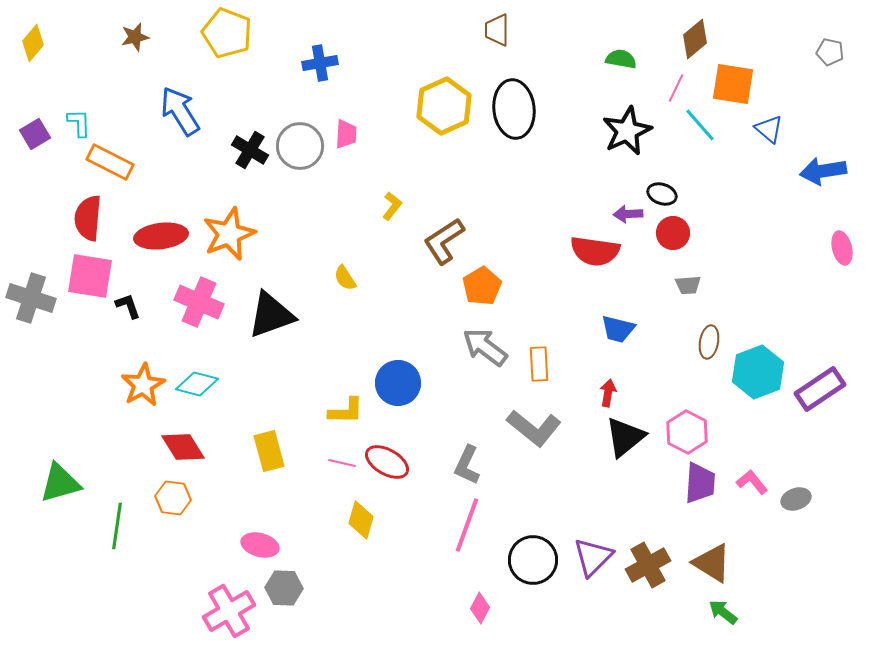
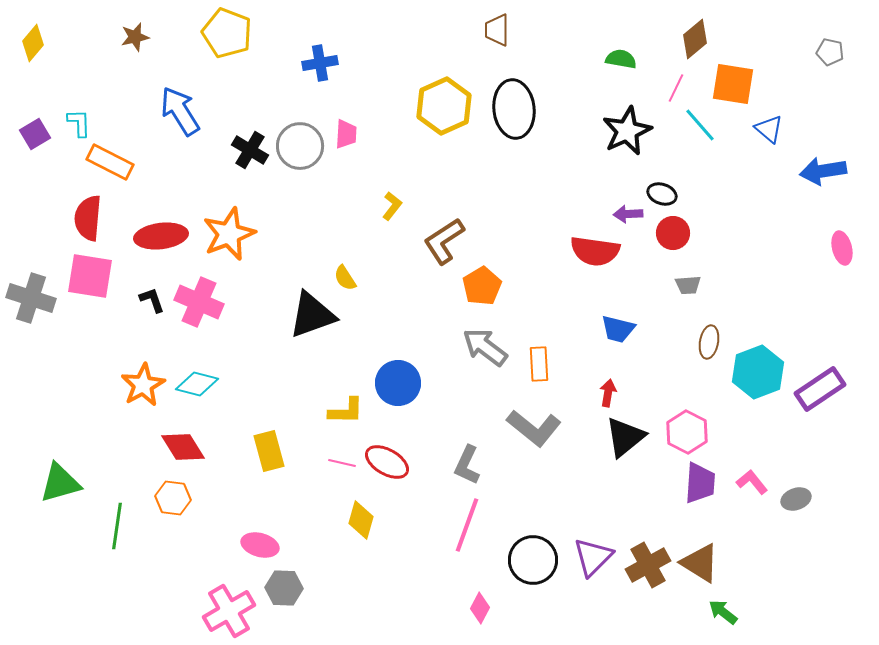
black L-shape at (128, 306): moved 24 px right, 6 px up
black triangle at (271, 315): moved 41 px right
brown triangle at (712, 563): moved 12 px left
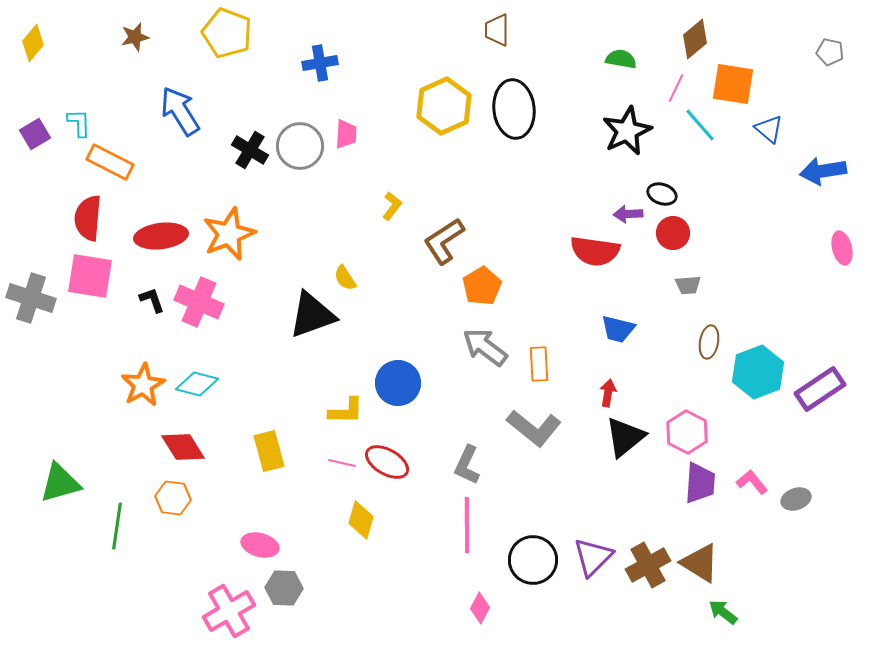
pink line at (467, 525): rotated 20 degrees counterclockwise
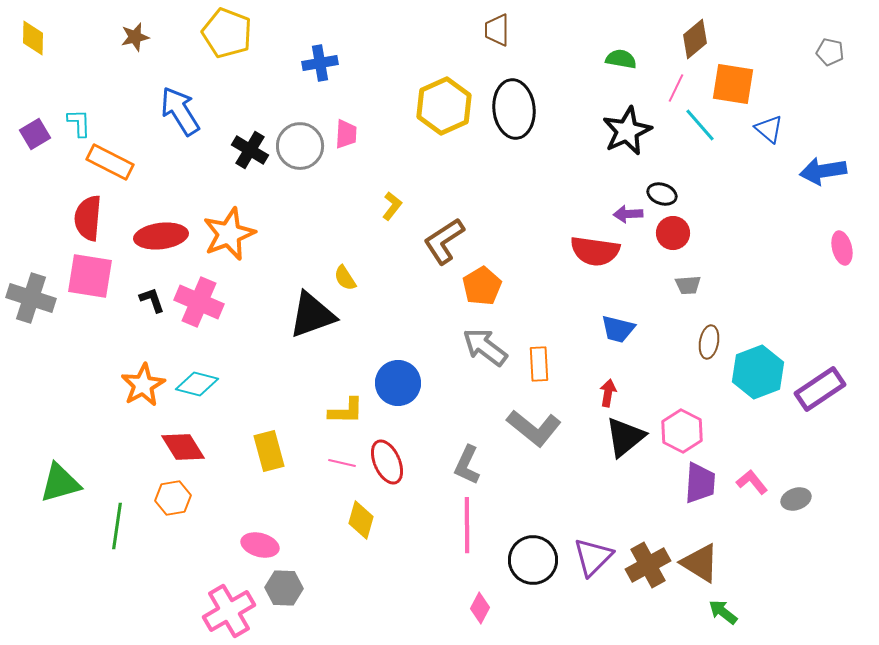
yellow diamond at (33, 43): moved 5 px up; rotated 39 degrees counterclockwise
pink hexagon at (687, 432): moved 5 px left, 1 px up
red ellipse at (387, 462): rotated 36 degrees clockwise
orange hexagon at (173, 498): rotated 16 degrees counterclockwise
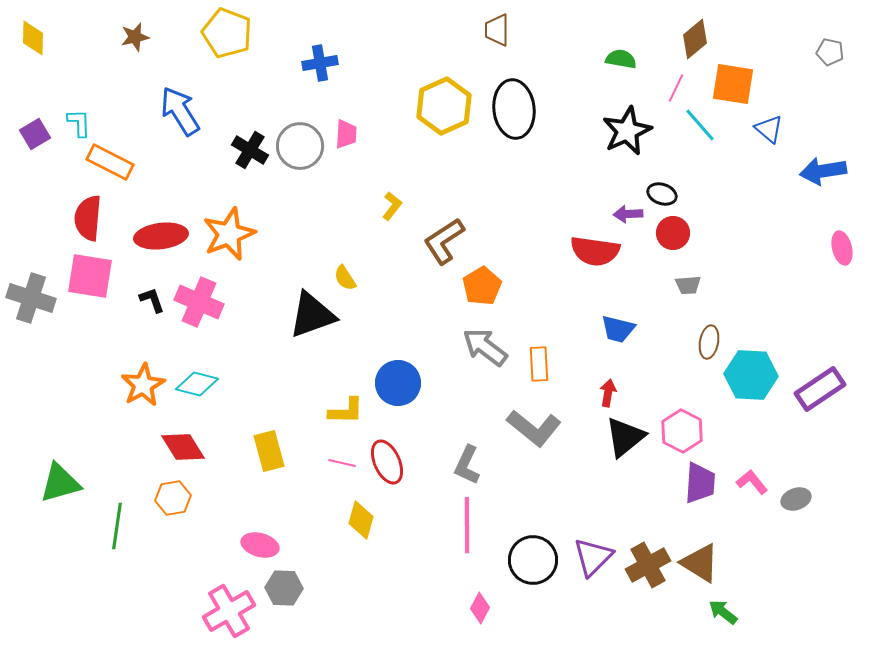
cyan hexagon at (758, 372): moved 7 px left, 3 px down; rotated 24 degrees clockwise
